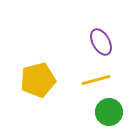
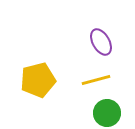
green circle: moved 2 px left, 1 px down
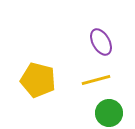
yellow pentagon: rotated 28 degrees clockwise
green circle: moved 2 px right
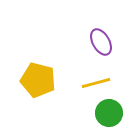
yellow line: moved 3 px down
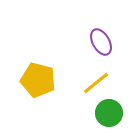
yellow line: rotated 24 degrees counterclockwise
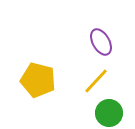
yellow line: moved 2 px up; rotated 8 degrees counterclockwise
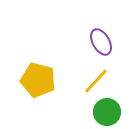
green circle: moved 2 px left, 1 px up
